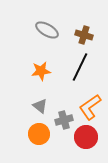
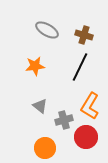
orange star: moved 6 px left, 5 px up
orange L-shape: moved 1 px up; rotated 24 degrees counterclockwise
orange circle: moved 6 px right, 14 px down
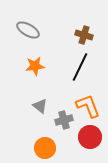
gray ellipse: moved 19 px left
orange L-shape: moved 2 px left; rotated 128 degrees clockwise
red circle: moved 4 px right
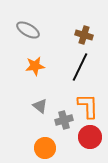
orange L-shape: rotated 20 degrees clockwise
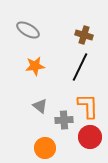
gray cross: rotated 12 degrees clockwise
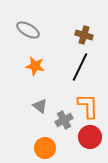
orange star: rotated 18 degrees clockwise
gray cross: rotated 24 degrees counterclockwise
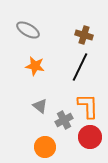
orange circle: moved 1 px up
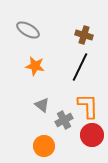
gray triangle: moved 2 px right, 1 px up
red circle: moved 2 px right, 2 px up
orange circle: moved 1 px left, 1 px up
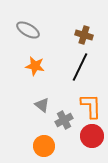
orange L-shape: moved 3 px right
red circle: moved 1 px down
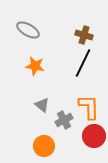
black line: moved 3 px right, 4 px up
orange L-shape: moved 2 px left, 1 px down
red circle: moved 2 px right
